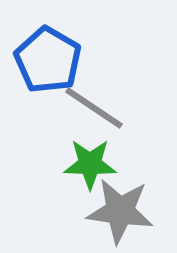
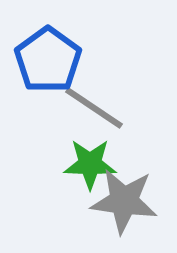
blue pentagon: rotated 6 degrees clockwise
gray star: moved 4 px right, 10 px up
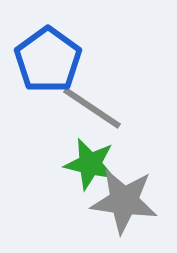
gray line: moved 2 px left
green star: rotated 12 degrees clockwise
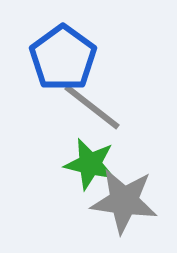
blue pentagon: moved 15 px right, 2 px up
gray line: moved 1 px up; rotated 4 degrees clockwise
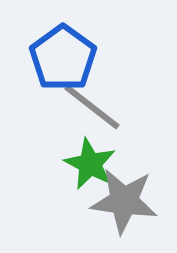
green star: rotated 14 degrees clockwise
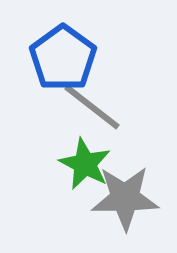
green star: moved 5 px left
gray star: moved 1 px right, 3 px up; rotated 8 degrees counterclockwise
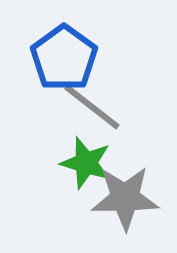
blue pentagon: moved 1 px right
green star: moved 1 px right, 1 px up; rotated 10 degrees counterclockwise
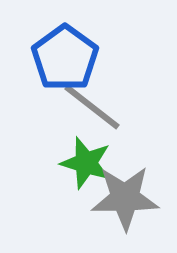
blue pentagon: moved 1 px right
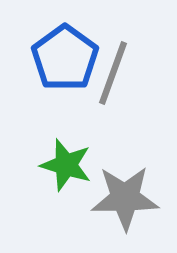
gray line: moved 21 px right, 34 px up; rotated 72 degrees clockwise
green star: moved 20 px left, 2 px down
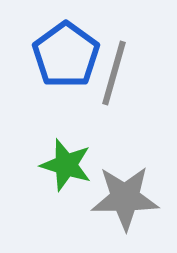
blue pentagon: moved 1 px right, 3 px up
gray line: moved 1 px right; rotated 4 degrees counterclockwise
